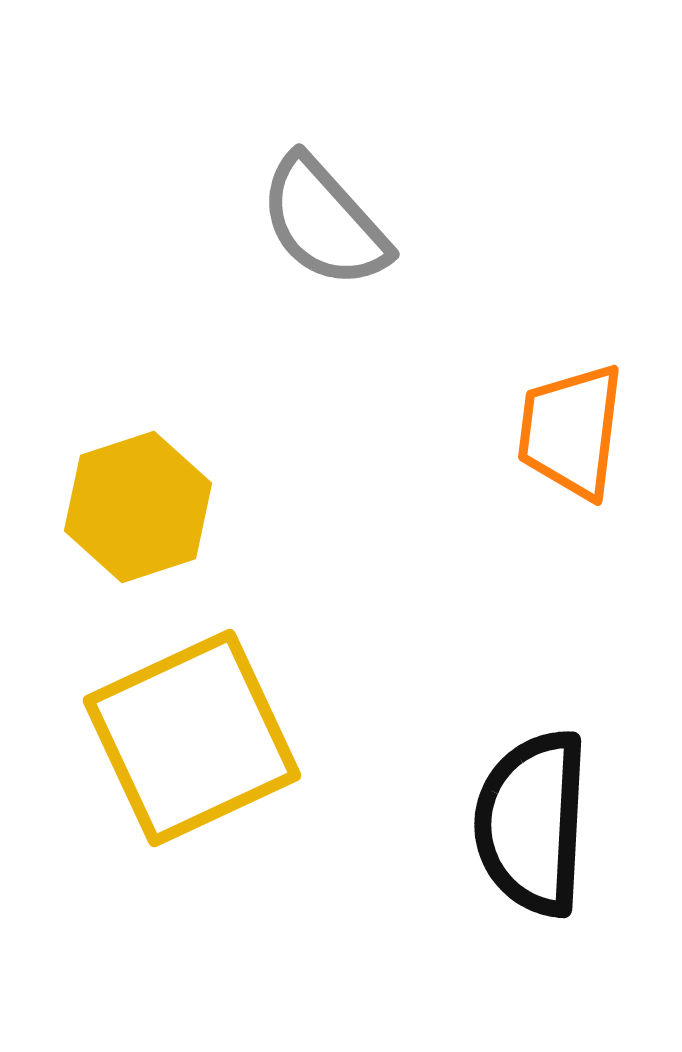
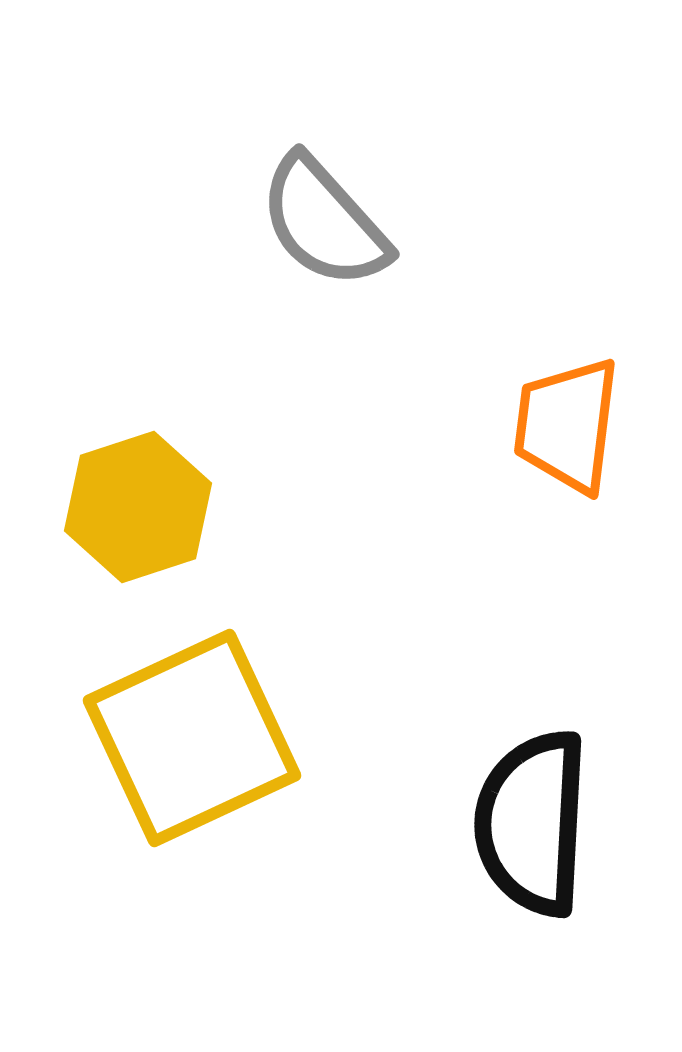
orange trapezoid: moved 4 px left, 6 px up
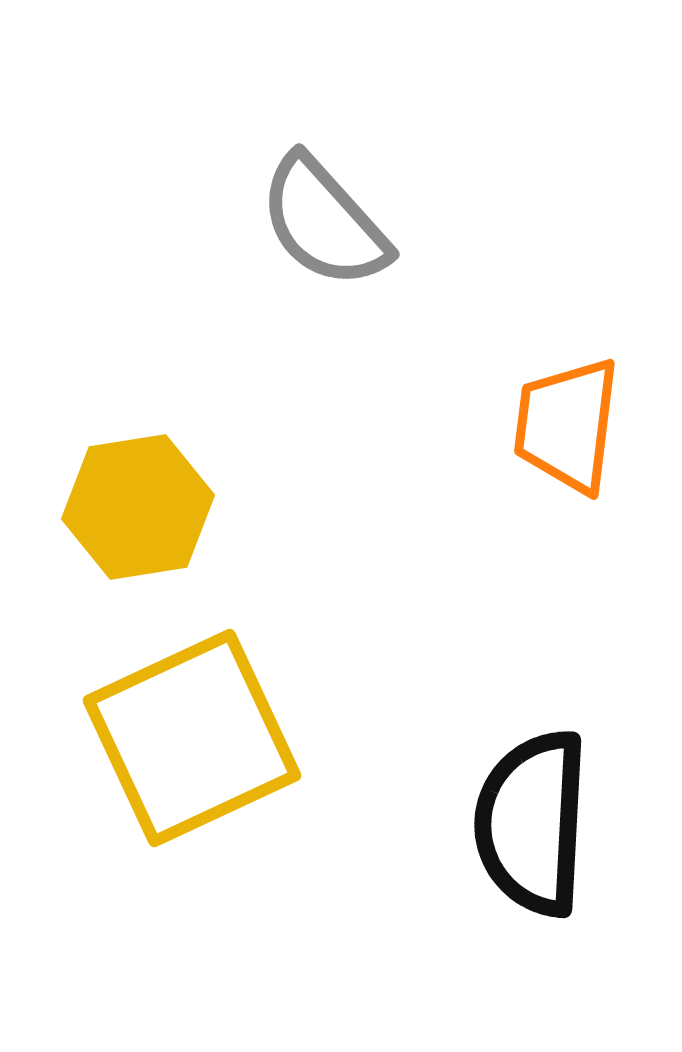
yellow hexagon: rotated 9 degrees clockwise
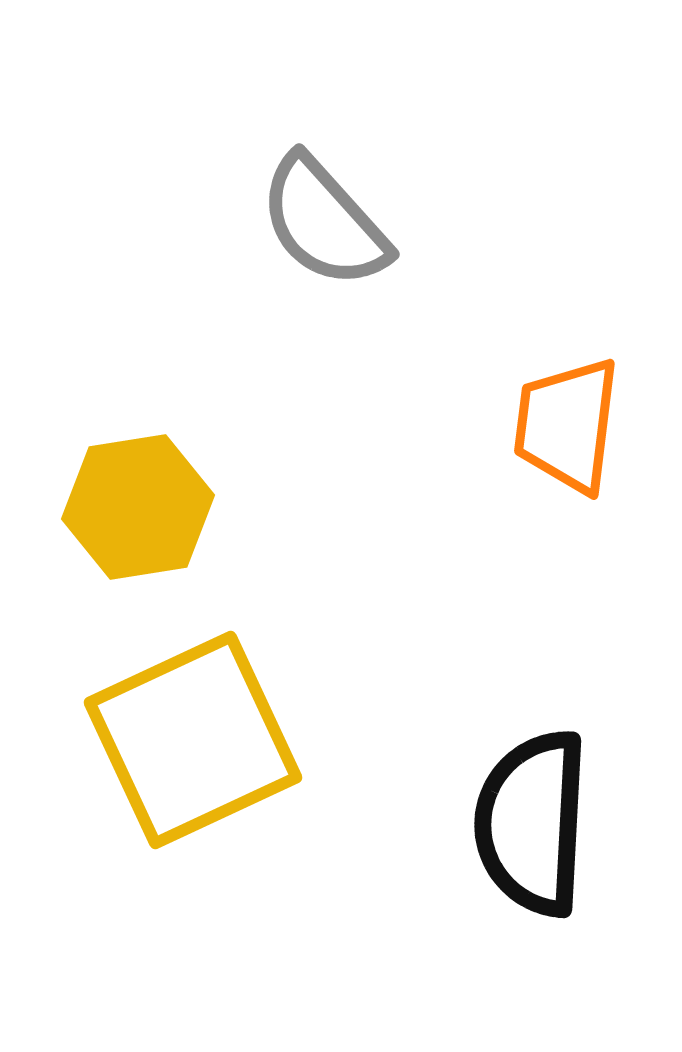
yellow square: moved 1 px right, 2 px down
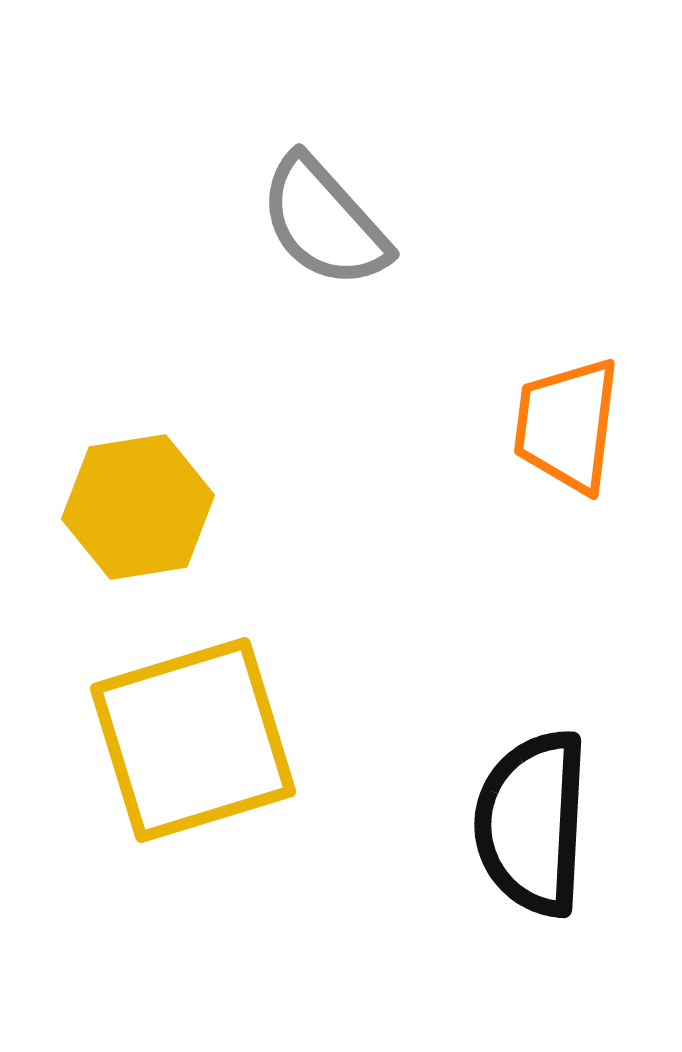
yellow square: rotated 8 degrees clockwise
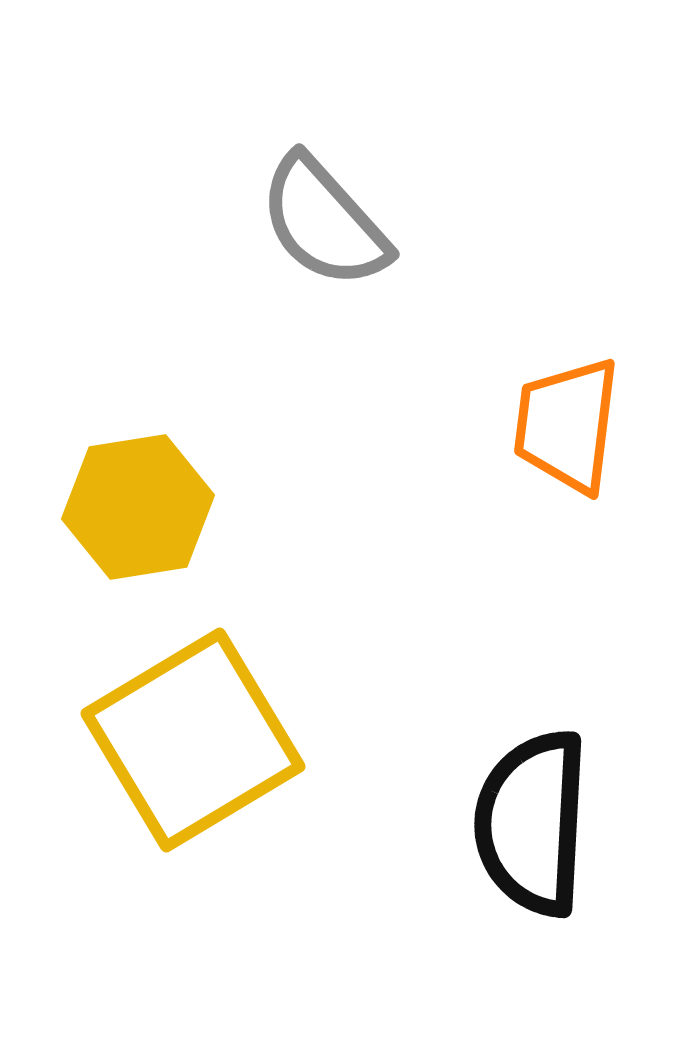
yellow square: rotated 14 degrees counterclockwise
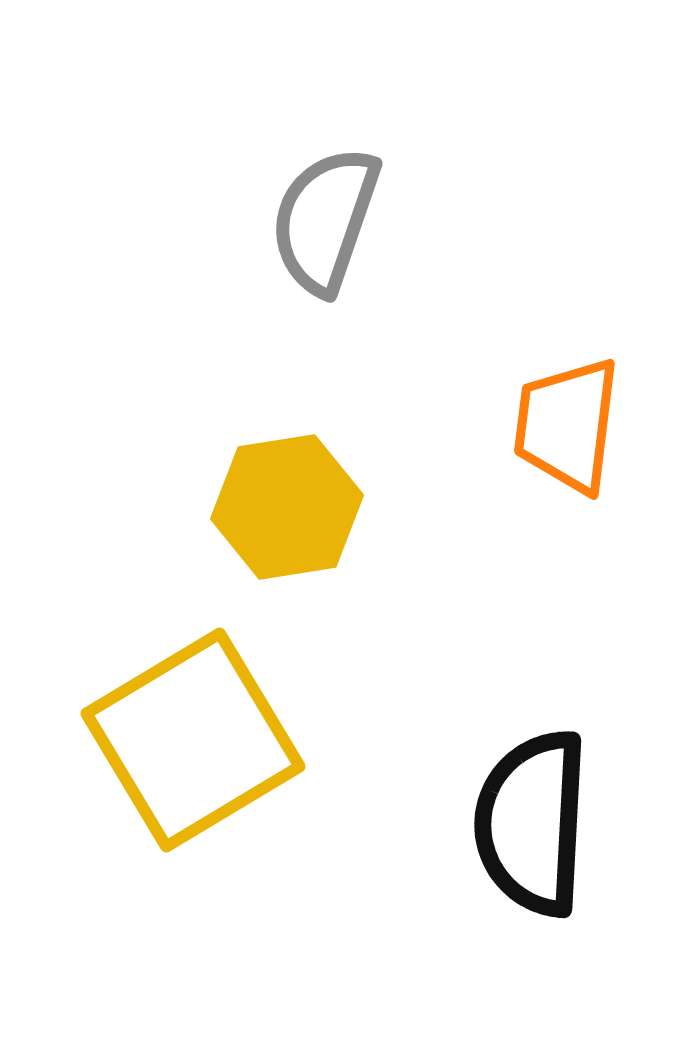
gray semicircle: moved 1 px right, 2 px up; rotated 61 degrees clockwise
yellow hexagon: moved 149 px right
